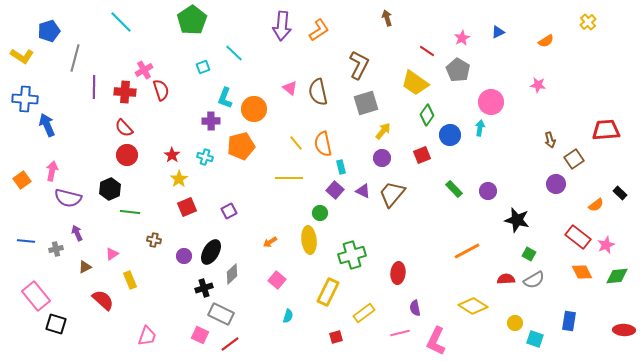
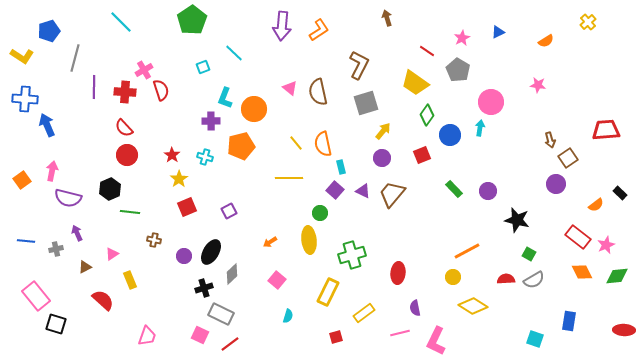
brown square at (574, 159): moved 6 px left, 1 px up
yellow circle at (515, 323): moved 62 px left, 46 px up
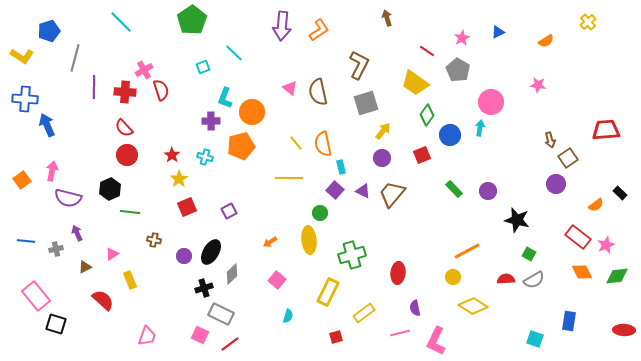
orange circle at (254, 109): moved 2 px left, 3 px down
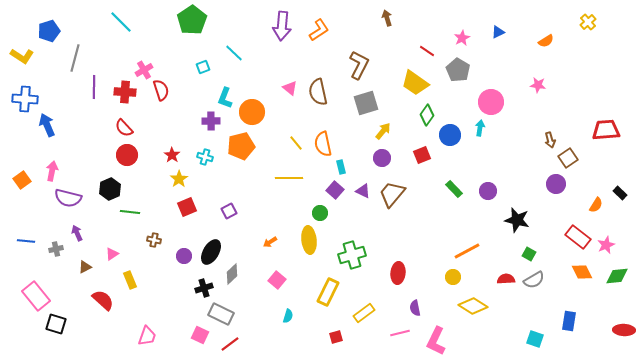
orange semicircle at (596, 205): rotated 21 degrees counterclockwise
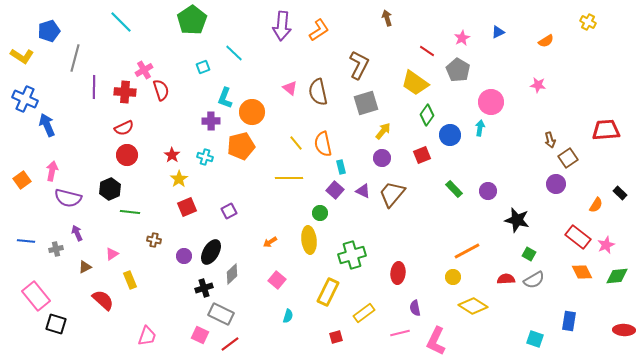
yellow cross at (588, 22): rotated 21 degrees counterclockwise
blue cross at (25, 99): rotated 20 degrees clockwise
red semicircle at (124, 128): rotated 72 degrees counterclockwise
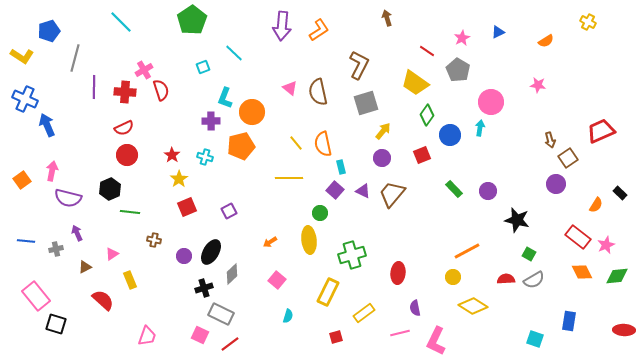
red trapezoid at (606, 130): moved 5 px left, 1 px down; rotated 20 degrees counterclockwise
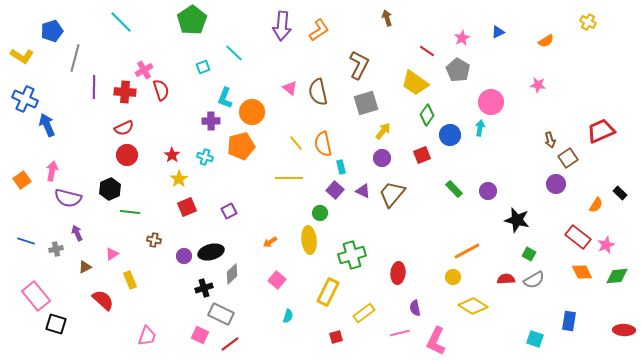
blue pentagon at (49, 31): moved 3 px right
blue line at (26, 241): rotated 12 degrees clockwise
black ellipse at (211, 252): rotated 45 degrees clockwise
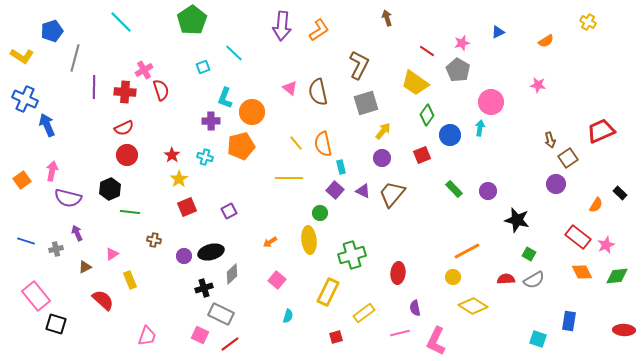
pink star at (462, 38): moved 5 px down; rotated 14 degrees clockwise
cyan square at (535, 339): moved 3 px right
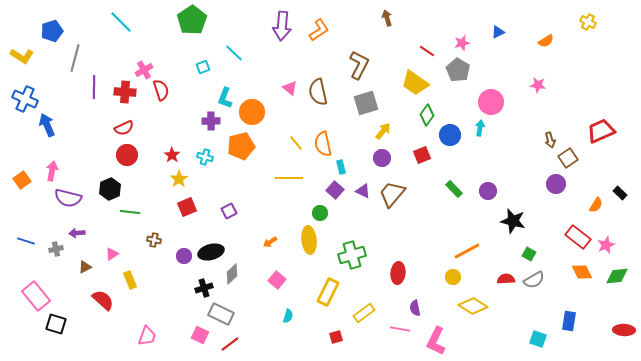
black star at (517, 220): moved 4 px left, 1 px down
purple arrow at (77, 233): rotated 70 degrees counterclockwise
pink line at (400, 333): moved 4 px up; rotated 24 degrees clockwise
